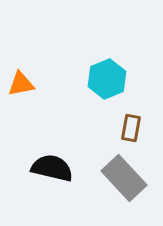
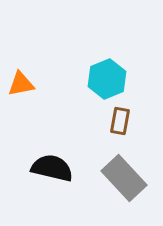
brown rectangle: moved 11 px left, 7 px up
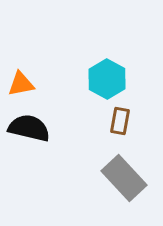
cyan hexagon: rotated 9 degrees counterclockwise
black semicircle: moved 23 px left, 40 px up
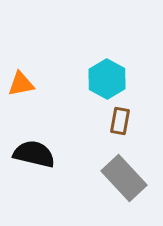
black semicircle: moved 5 px right, 26 px down
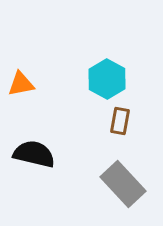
gray rectangle: moved 1 px left, 6 px down
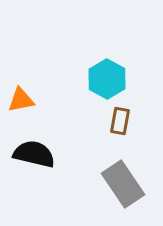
orange triangle: moved 16 px down
gray rectangle: rotated 9 degrees clockwise
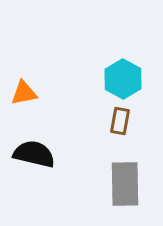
cyan hexagon: moved 16 px right
orange triangle: moved 3 px right, 7 px up
gray rectangle: moved 2 px right; rotated 33 degrees clockwise
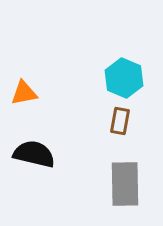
cyan hexagon: moved 1 px right, 1 px up; rotated 6 degrees counterclockwise
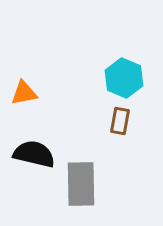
gray rectangle: moved 44 px left
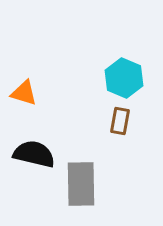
orange triangle: rotated 28 degrees clockwise
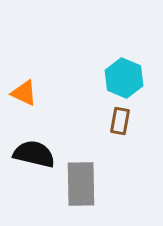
orange triangle: rotated 8 degrees clockwise
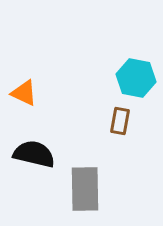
cyan hexagon: moved 12 px right; rotated 12 degrees counterclockwise
gray rectangle: moved 4 px right, 5 px down
